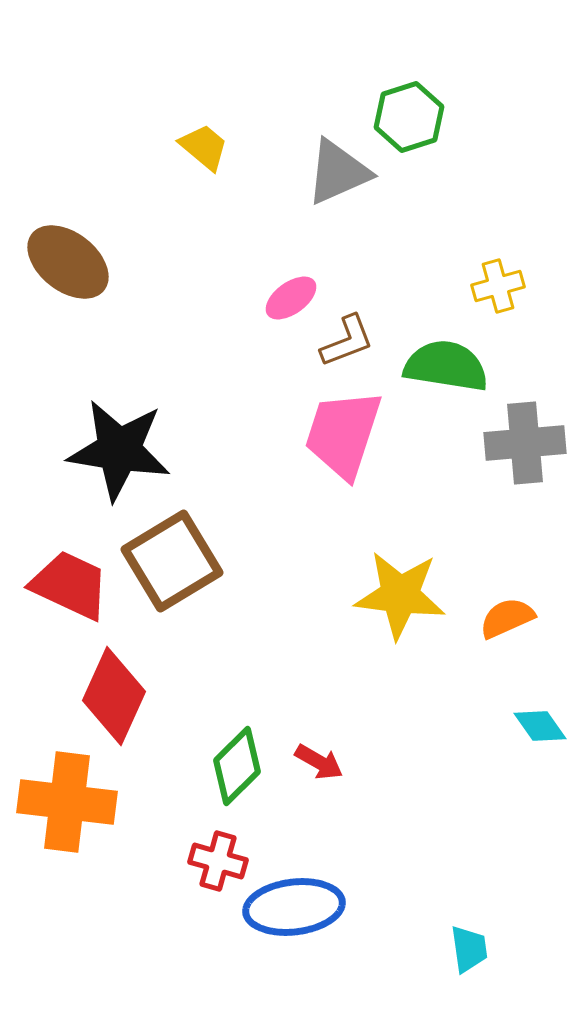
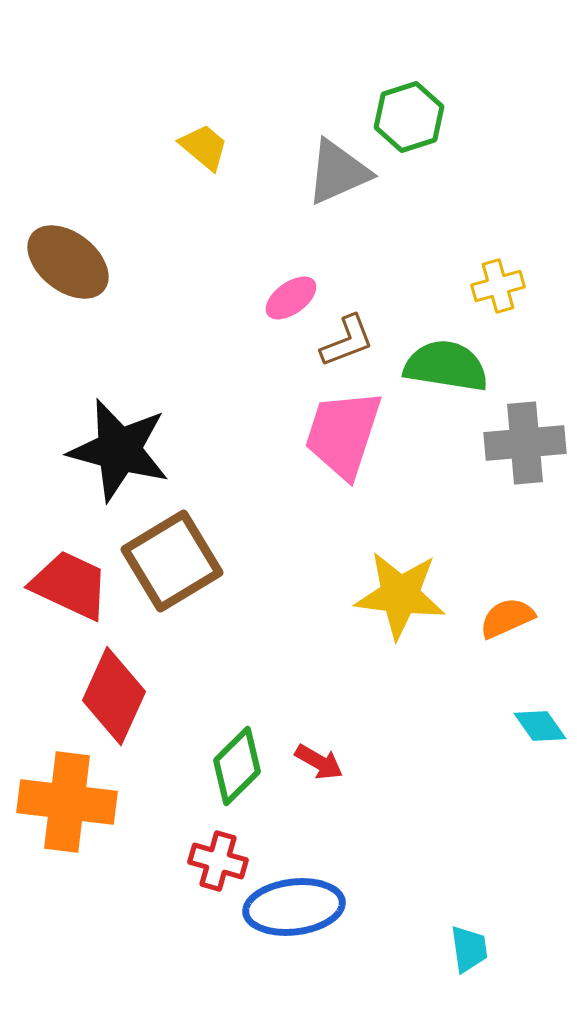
black star: rotated 6 degrees clockwise
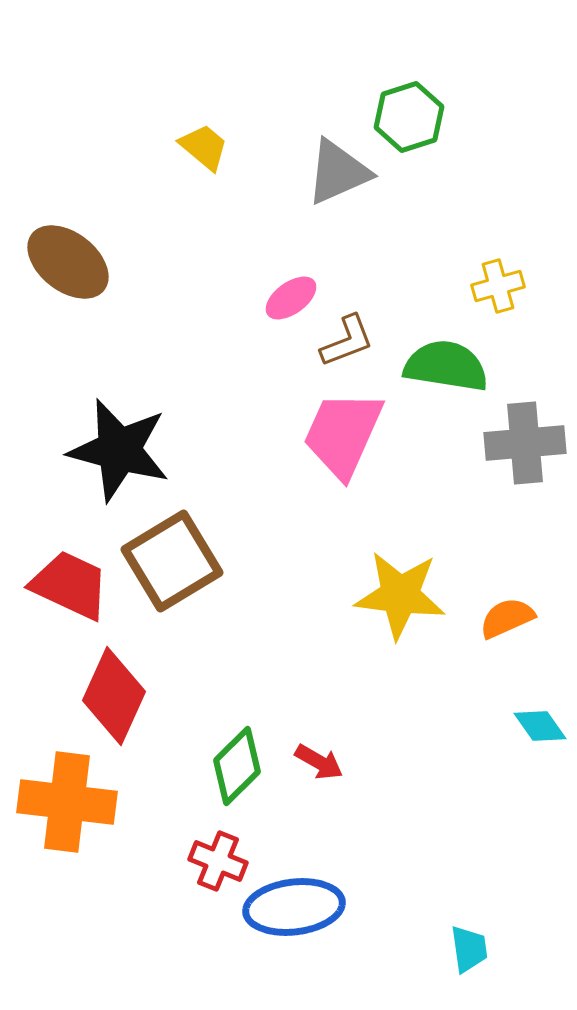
pink trapezoid: rotated 6 degrees clockwise
red cross: rotated 6 degrees clockwise
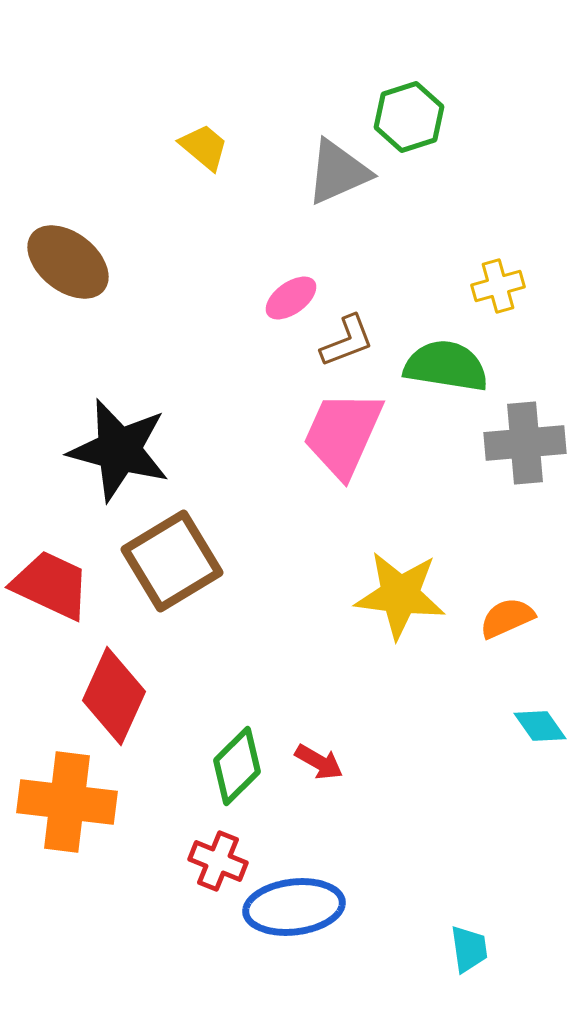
red trapezoid: moved 19 px left
